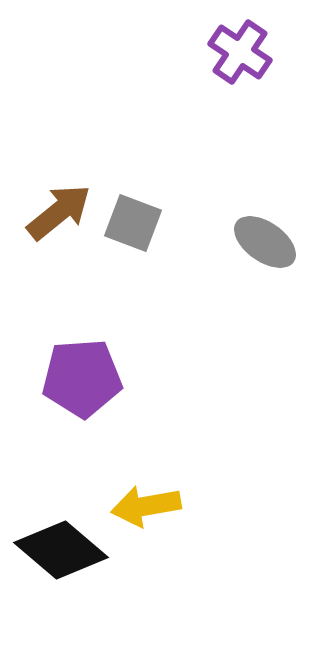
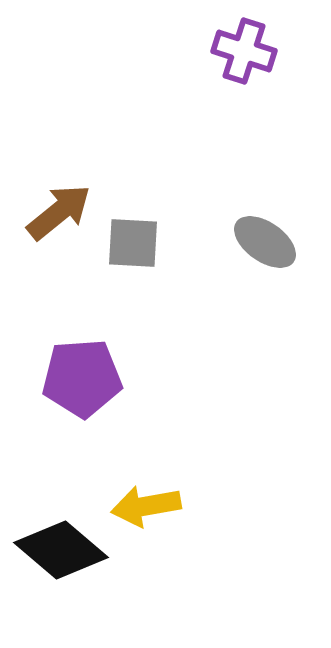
purple cross: moved 4 px right, 1 px up; rotated 16 degrees counterclockwise
gray square: moved 20 px down; rotated 18 degrees counterclockwise
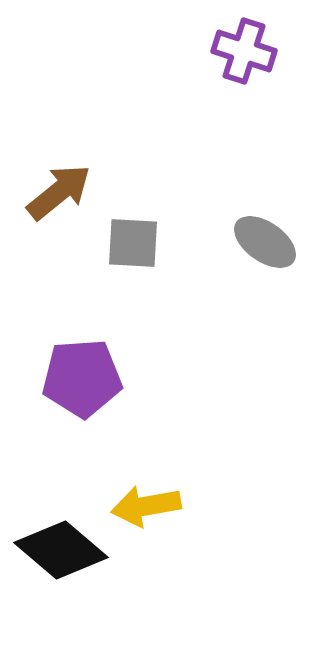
brown arrow: moved 20 px up
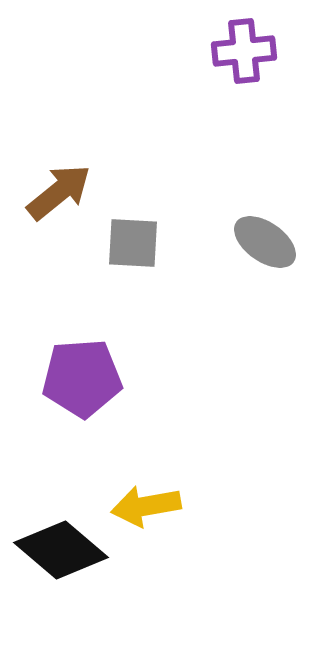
purple cross: rotated 24 degrees counterclockwise
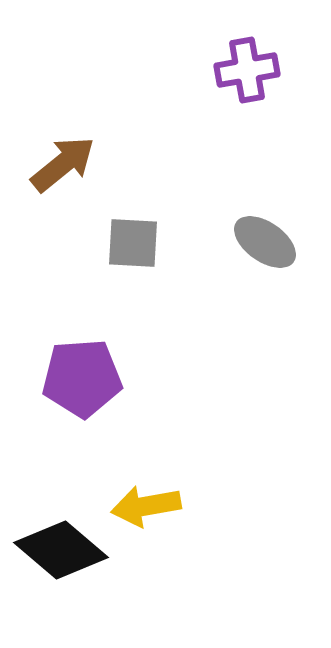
purple cross: moved 3 px right, 19 px down; rotated 4 degrees counterclockwise
brown arrow: moved 4 px right, 28 px up
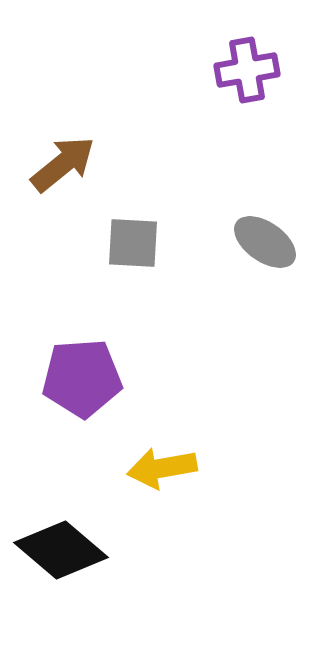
yellow arrow: moved 16 px right, 38 px up
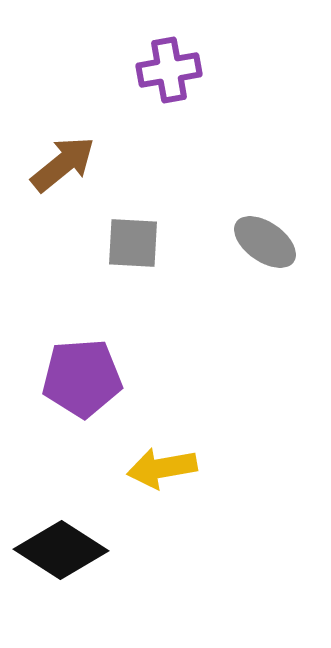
purple cross: moved 78 px left
black diamond: rotated 8 degrees counterclockwise
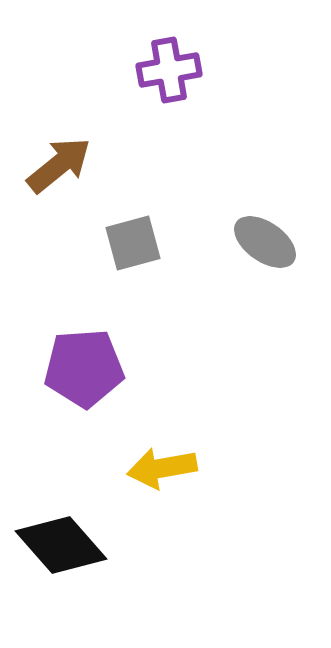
brown arrow: moved 4 px left, 1 px down
gray square: rotated 18 degrees counterclockwise
purple pentagon: moved 2 px right, 10 px up
black diamond: moved 5 px up; rotated 16 degrees clockwise
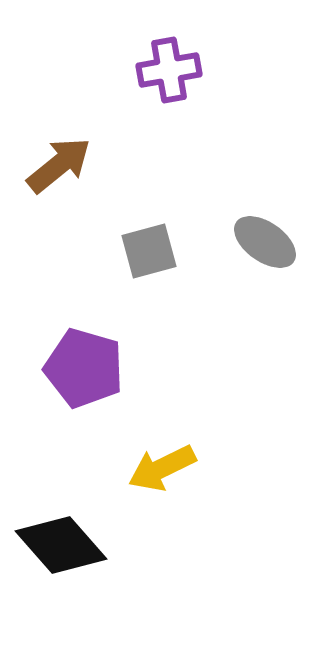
gray square: moved 16 px right, 8 px down
purple pentagon: rotated 20 degrees clockwise
yellow arrow: rotated 16 degrees counterclockwise
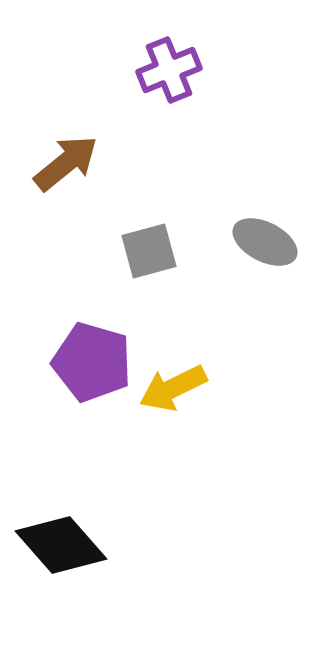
purple cross: rotated 12 degrees counterclockwise
brown arrow: moved 7 px right, 2 px up
gray ellipse: rotated 8 degrees counterclockwise
purple pentagon: moved 8 px right, 6 px up
yellow arrow: moved 11 px right, 80 px up
